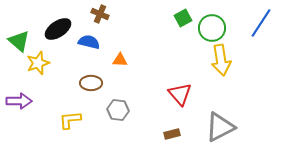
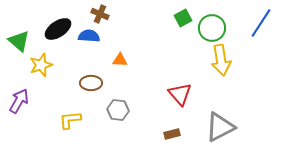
blue semicircle: moved 6 px up; rotated 10 degrees counterclockwise
yellow star: moved 3 px right, 2 px down
purple arrow: rotated 60 degrees counterclockwise
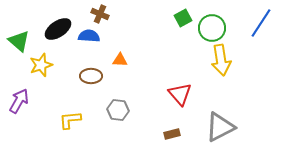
brown ellipse: moved 7 px up
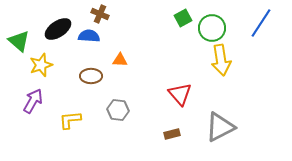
purple arrow: moved 14 px right
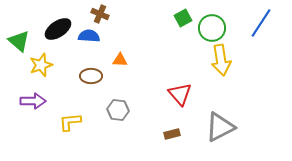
purple arrow: rotated 60 degrees clockwise
yellow L-shape: moved 2 px down
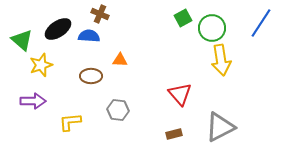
green triangle: moved 3 px right, 1 px up
brown rectangle: moved 2 px right
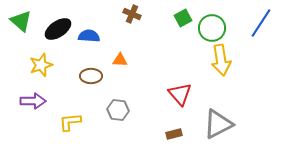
brown cross: moved 32 px right
green triangle: moved 1 px left, 19 px up
gray triangle: moved 2 px left, 3 px up
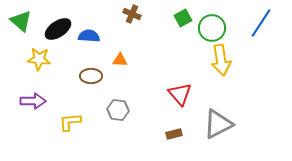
yellow star: moved 2 px left, 6 px up; rotated 25 degrees clockwise
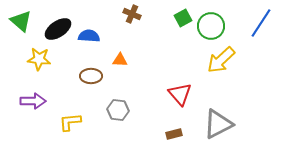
green circle: moved 1 px left, 2 px up
yellow arrow: rotated 56 degrees clockwise
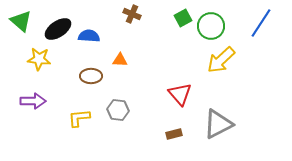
yellow L-shape: moved 9 px right, 4 px up
